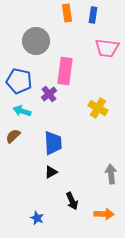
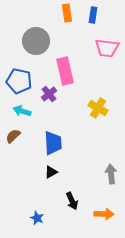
pink rectangle: rotated 20 degrees counterclockwise
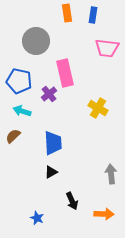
pink rectangle: moved 2 px down
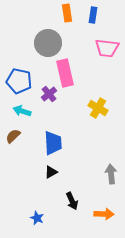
gray circle: moved 12 px right, 2 px down
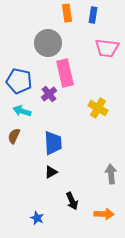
brown semicircle: moved 1 px right; rotated 21 degrees counterclockwise
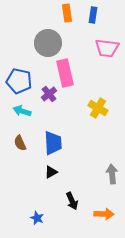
brown semicircle: moved 6 px right, 7 px down; rotated 49 degrees counterclockwise
gray arrow: moved 1 px right
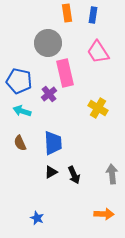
pink trapezoid: moved 9 px left, 4 px down; rotated 50 degrees clockwise
black arrow: moved 2 px right, 26 px up
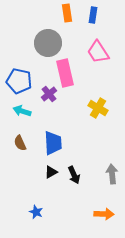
blue star: moved 1 px left, 6 px up
